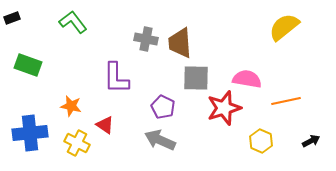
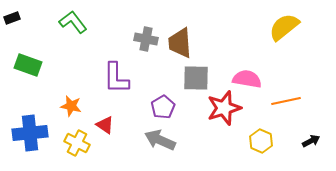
purple pentagon: rotated 15 degrees clockwise
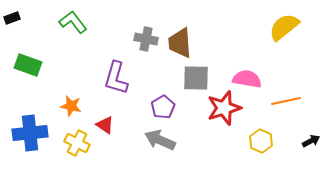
purple L-shape: rotated 16 degrees clockwise
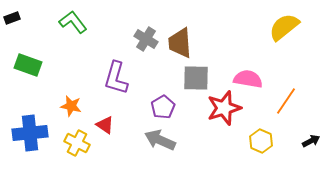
gray cross: rotated 20 degrees clockwise
pink semicircle: moved 1 px right
orange line: rotated 44 degrees counterclockwise
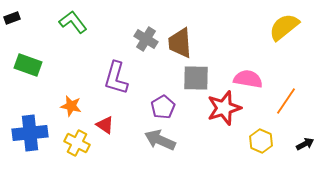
black arrow: moved 6 px left, 3 px down
